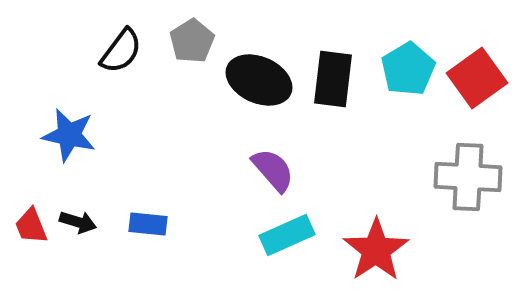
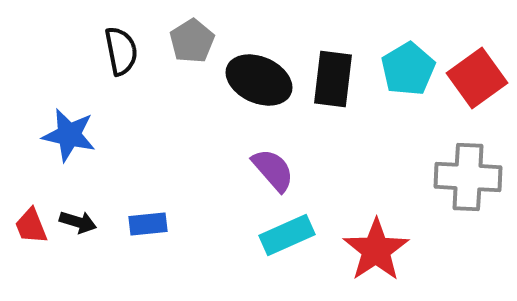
black semicircle: rotated 48 degrees counterclockwise
blue rectangle: rotated 12 degrees counterclockwise
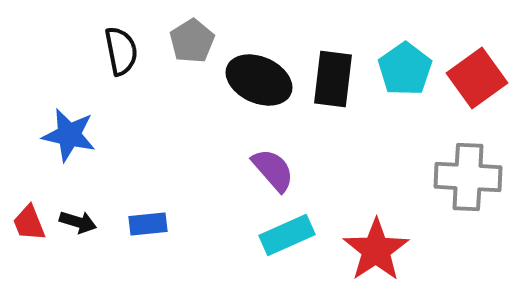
cyan pentagon: moved 3 px left; rotated 4 degrees counterclockwise
red trapezoid: moved 2 px left, 3 px up
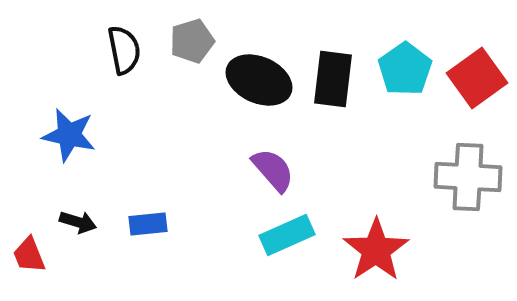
gray pentagon: rotated 15 degrees clockwise
black semicircle: moved 3 px right, 1 px up
red trapezoid: moved 32 px down
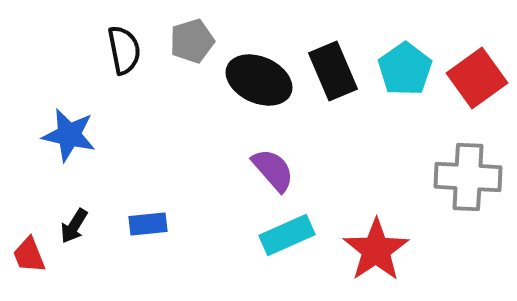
black rectangle: moved 8 px up; rotated 30 degrees counterclockwise
black arrow: moved 4 px left, 4 px down; rotated 105 degrees clockwise
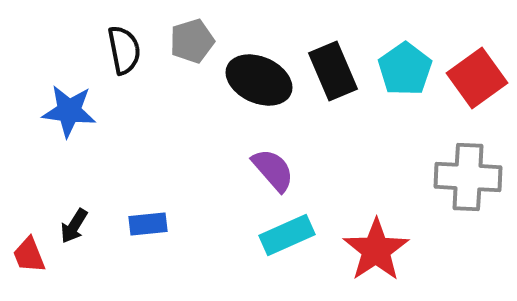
blue star: moved 24 px up; rotated 6 degrees counterclockwise
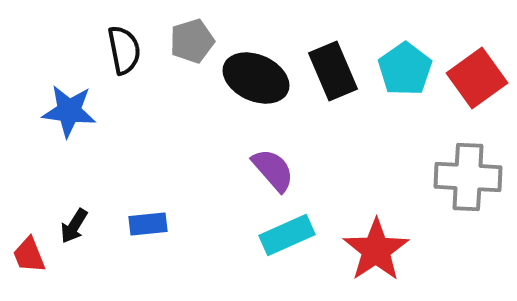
black ellipse: moved 3 px left, 2 px up
